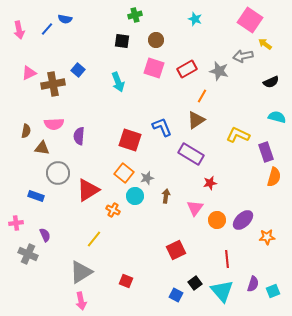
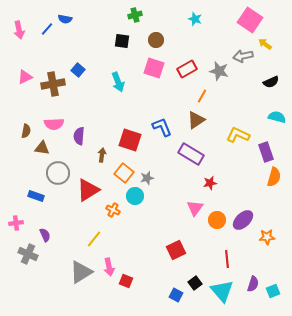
pink triangle at (29, 73): moved 4 px left, 4 px down
brown arrow at (166, 196): moved 64 px left, 41 px up
pink arrow at (81, 301): moved 28 px right, 34 px up
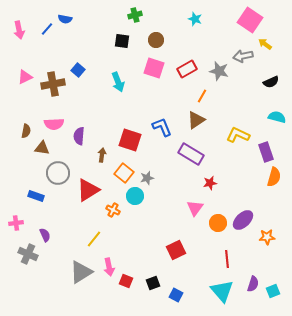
orange circle at (217, 220): moved 1 px right, 3 px down
black square at (195, 283): moved 42 px left; rotated 16 degrees clockwise
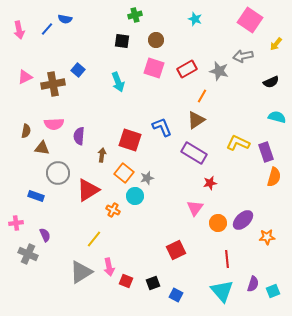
yellow arrow at (265, 44): moved 11 px right; rotated 88 degrees counterclockwise
yellow L-shape at (238, 135): moved 8 px down
purple rectangle at (191, 154): moved 3 px right, 1 px up
